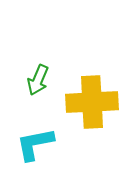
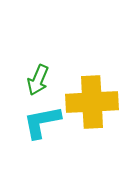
cyan L-shape: moved 7 px right, 22 px up
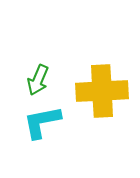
yellow cross: moved 10 px right, 11 px up
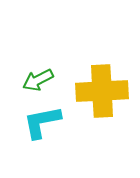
green arrow: rotated 40 degrees clockwise
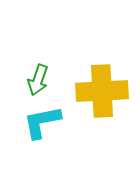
green arrow: rotated 44 degrees counterclockwise
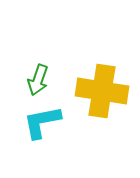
yellow cross: rotated 12 degrees clockwise
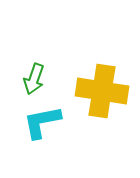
green arrow: moved 4 px left, 1 px up
